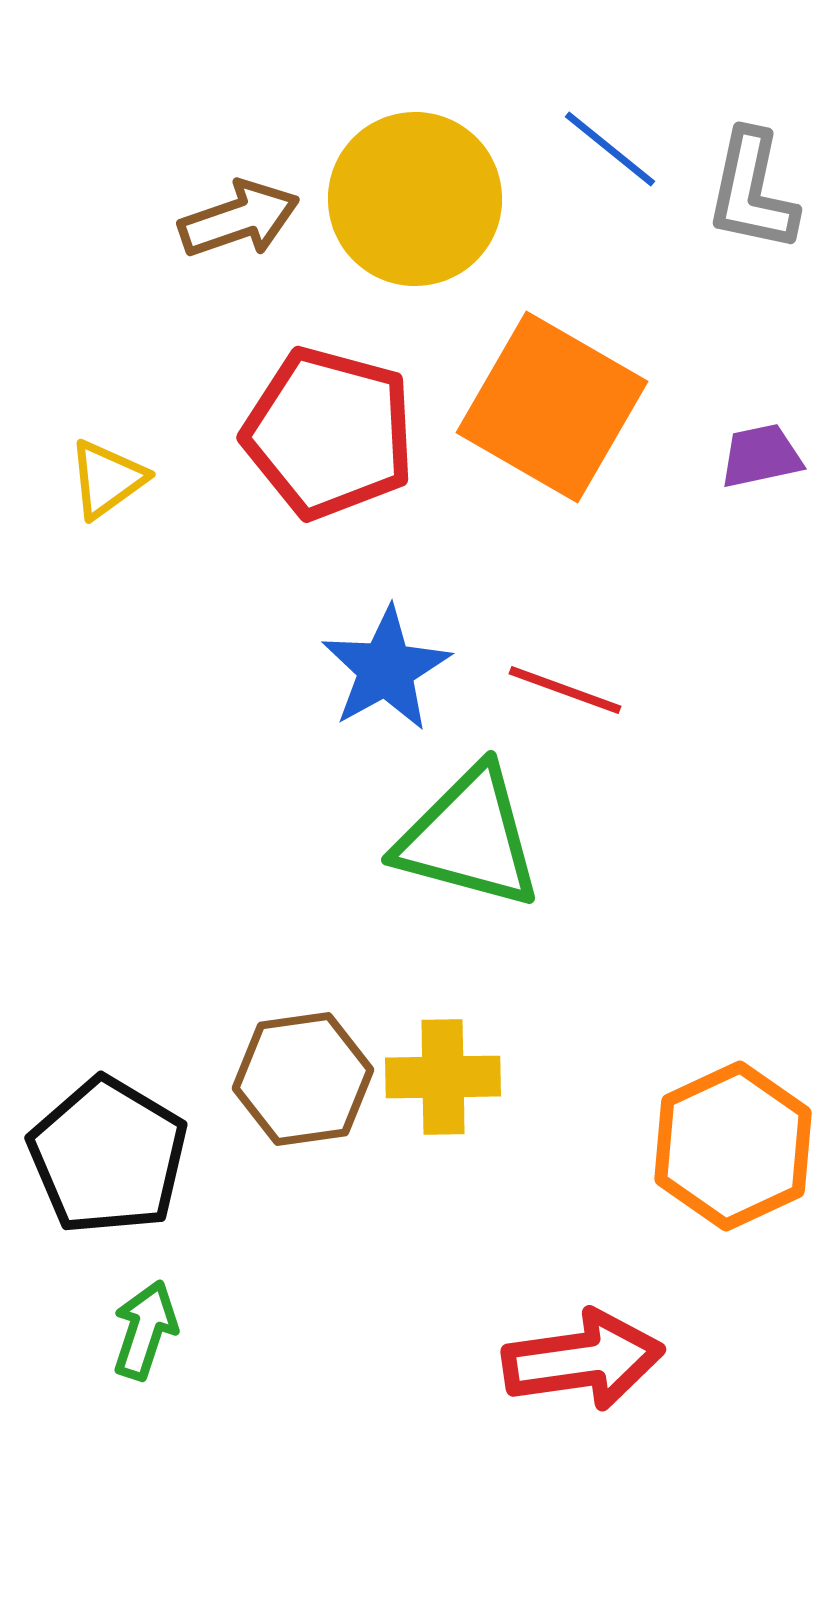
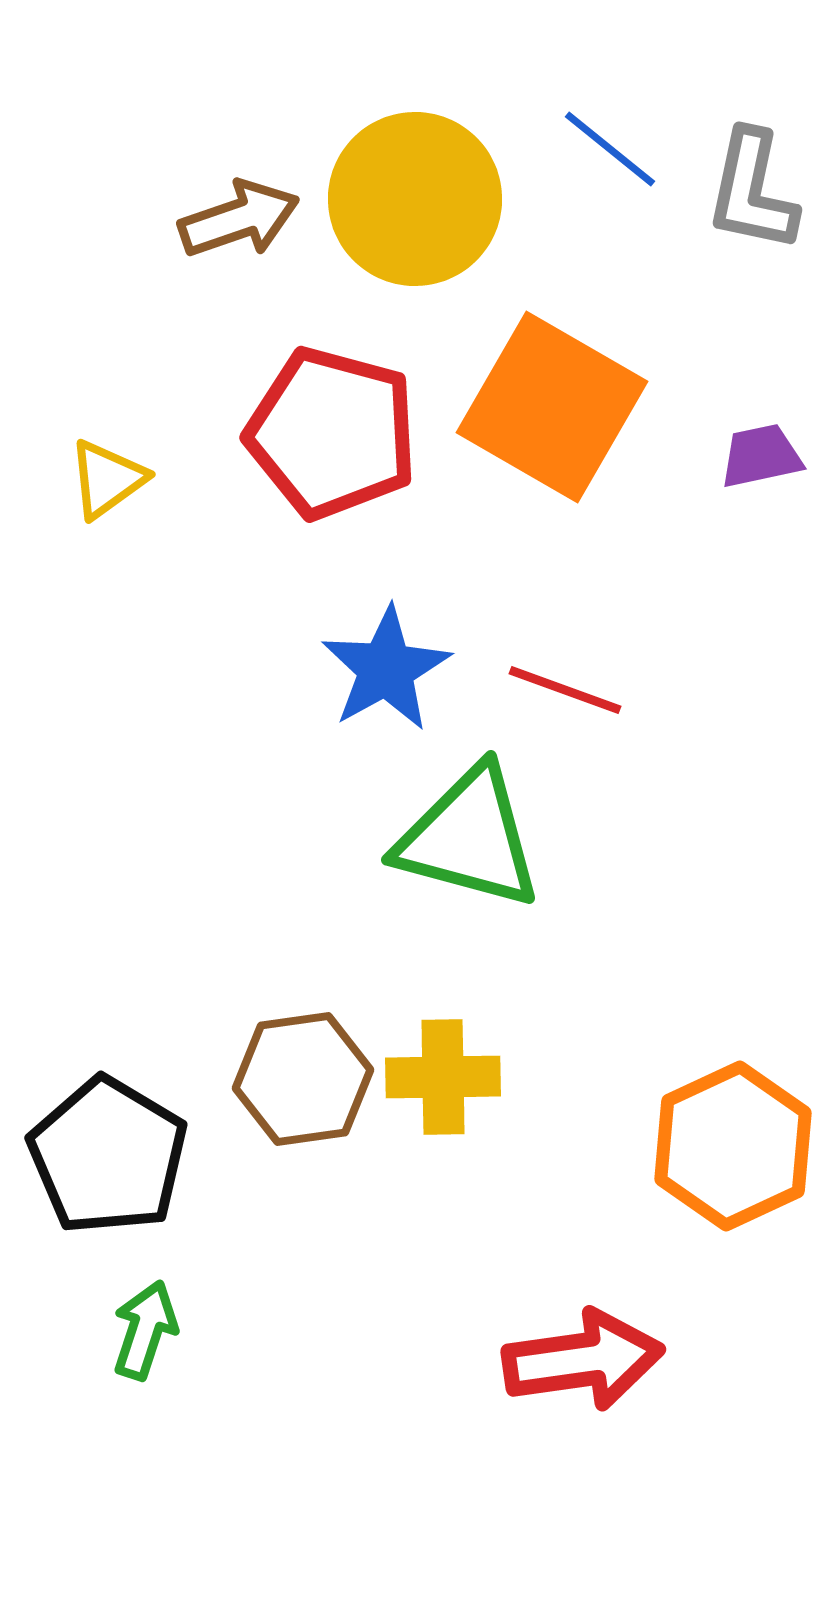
red pentagon: moved 3 px right
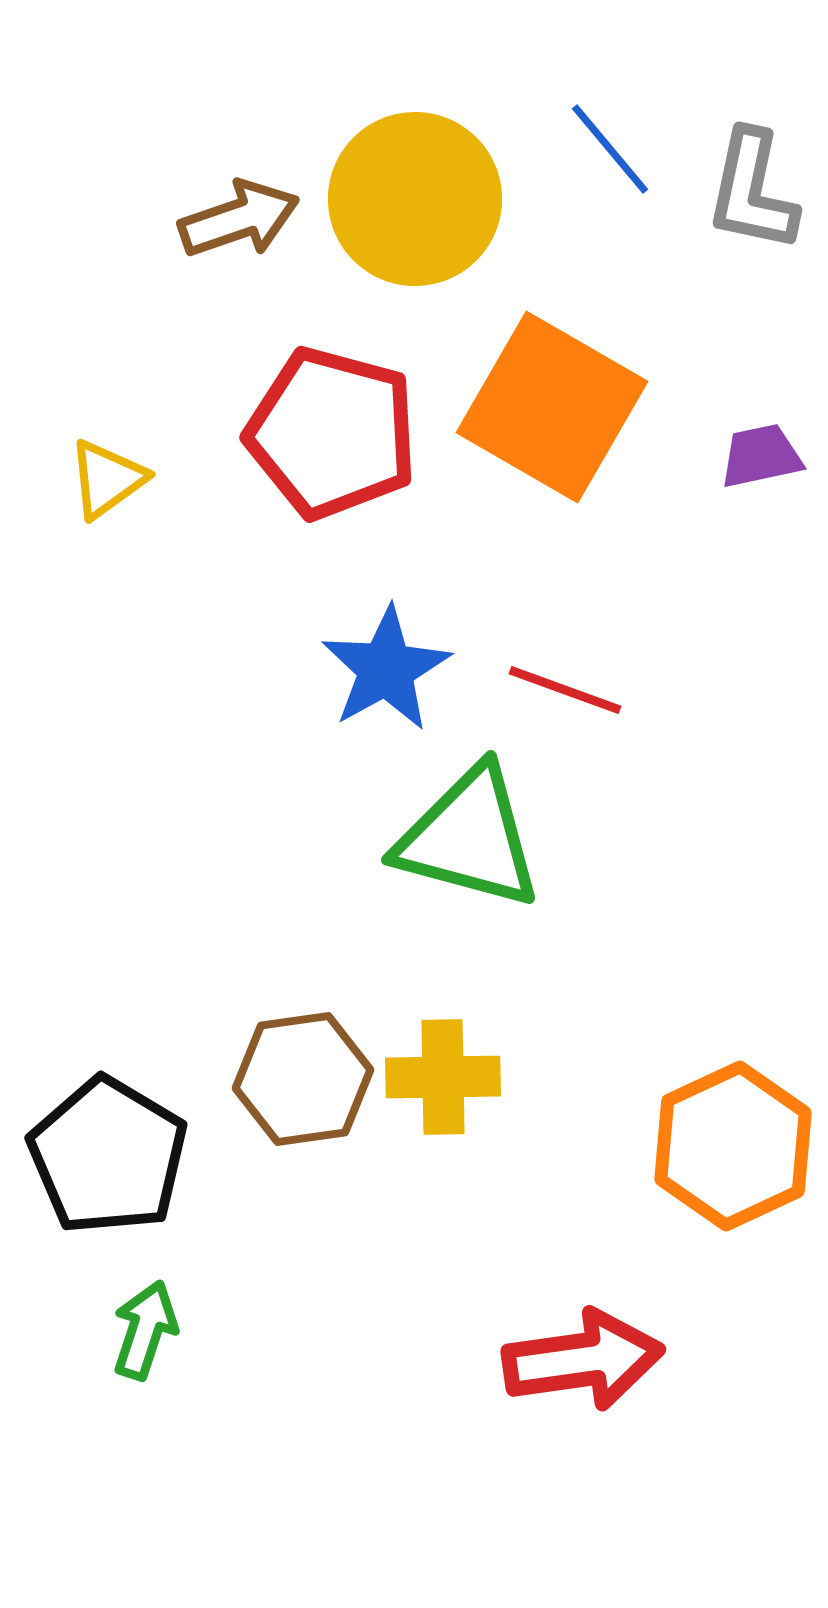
blue line: rotated 11 degrees clockwise
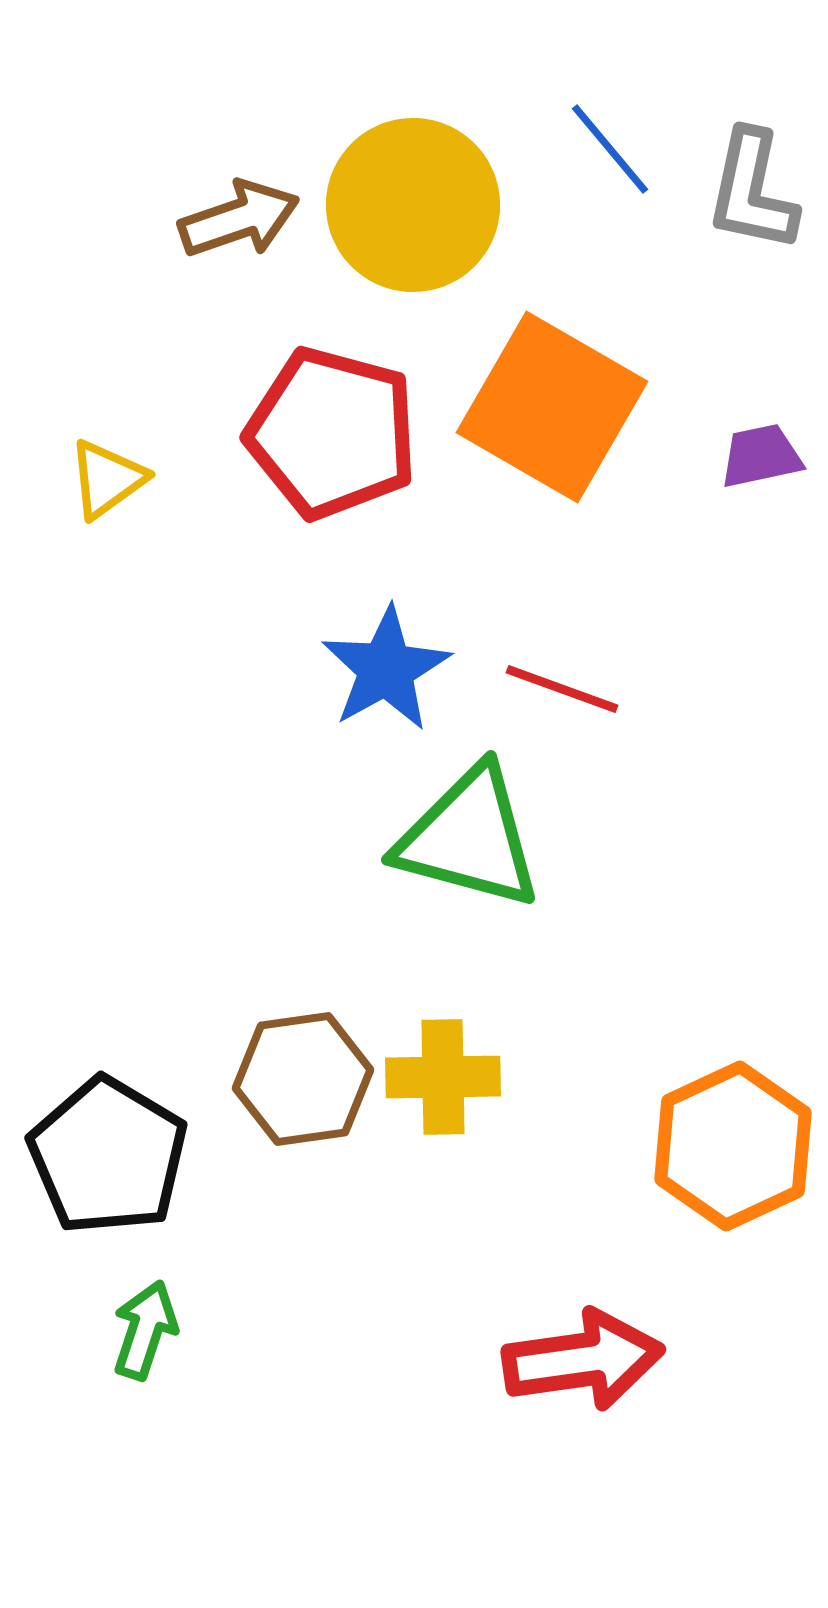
yellow circle: moved 2 px left, 6 px down
red line: moved 3 px left, 1 px up
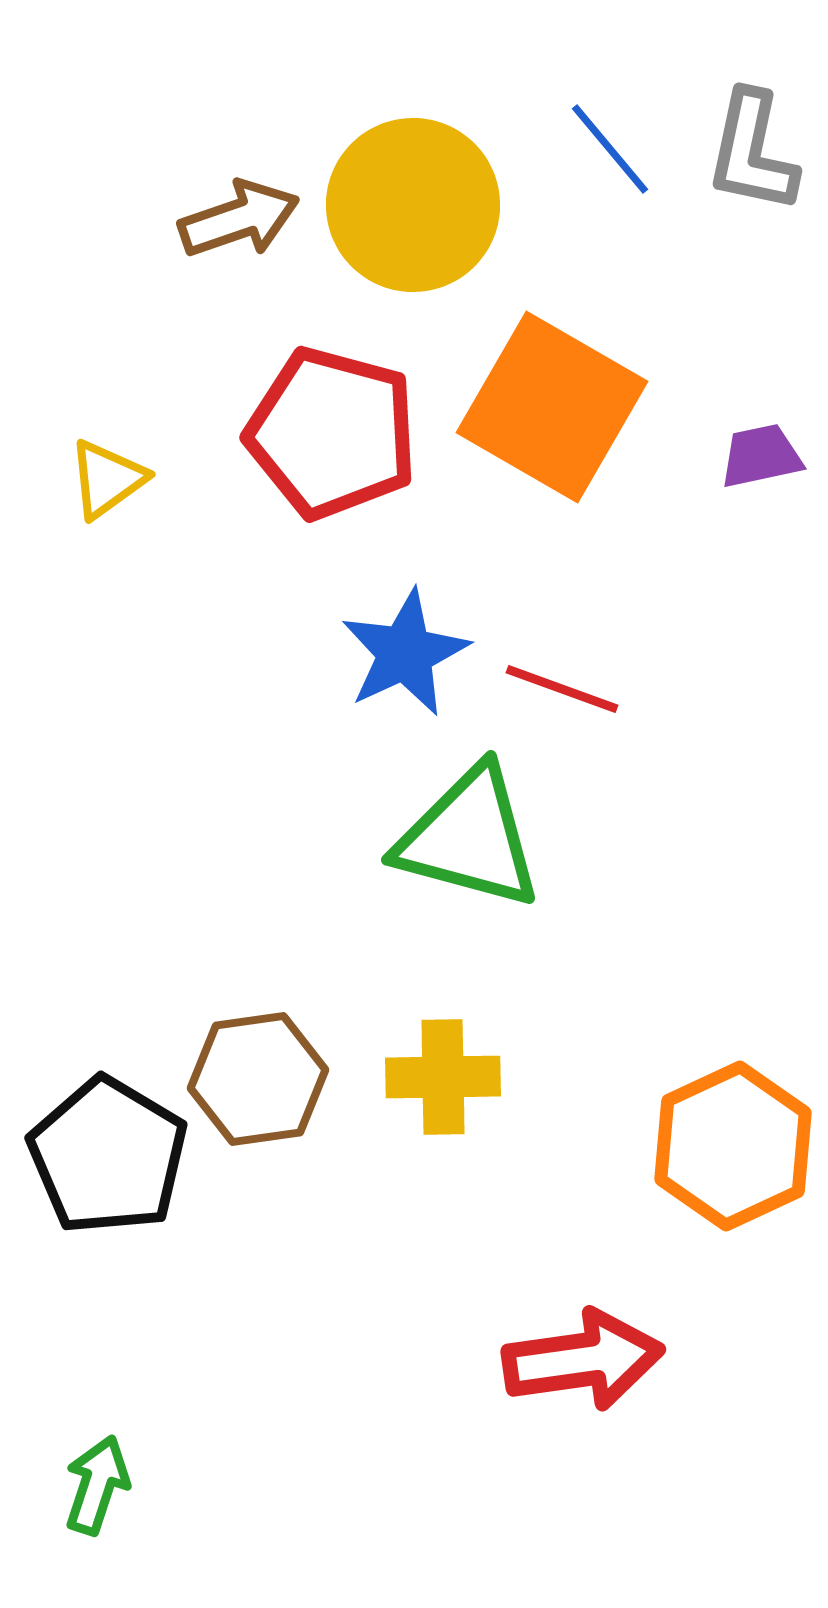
gray L-shape: moved 39 px up
blue star: moved 19 px right, 16 px up; rotated 4 degrees clockwise
brown hexagon: moved 45 px left
green arrow: moved 48 px left, 155 px down
